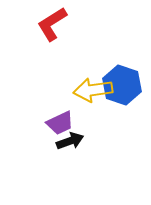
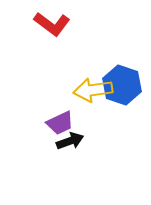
red L-shape: rotated 111 degrees counterclockwise
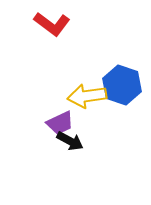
yellow arrow: moved 6 px left, 6 px down
black arrow: rotated 48 degrees clockwise
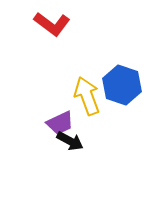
yellow arrow: rotated 78 degrees clockwise
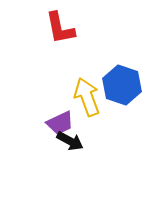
red L-shape: moved 8 px right, 4 px down; rotated 42 degrees clockwise
yellow arrow: moved 1 px down
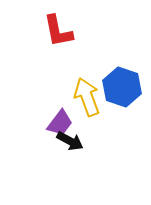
red L-shape: moved 2 px left, 3 px down
blue hexagon: moved 2 px down
purple trapezoid: rotated 28 degrees counterclockwise
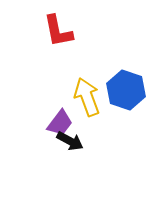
blue hexagon: moved 4 px right, 3 px down
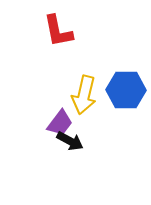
blue hexagon: rotated 18 degrees counterclockwise
yellow arrow: moved 3 px left, 2 px up; rotated 147 degrees counterclockwise
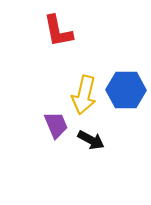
purple trapezoid: moved 4 px left, 2 px down; rotated 60 degrees counterclockwise
black arrow: moved 21 px right, 1 px up
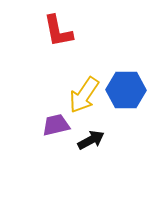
yellow arrow: rotated 21 degrees clockwise
purple trapezoid: rotated 80 degrees counterclockwise
black arrow: rotated 56 degrees counterclockwise
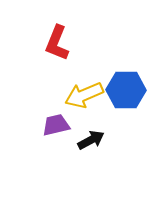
red L-shape: moved 1 px left, 12 px down; rotated 33 degrees clockwise
yellow arrow: rotated 33 degrees clockwise
